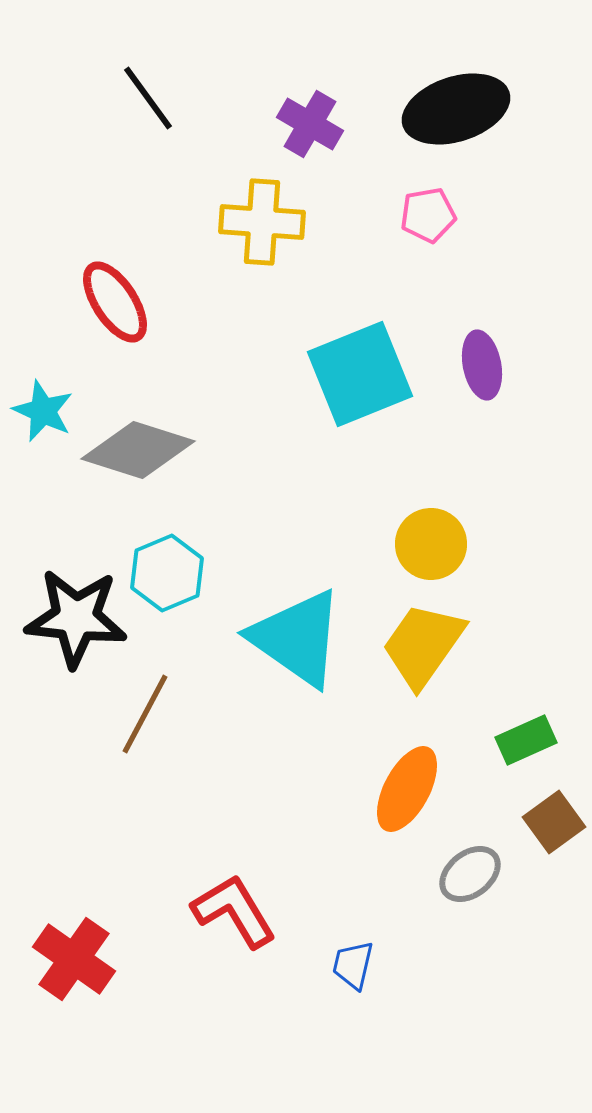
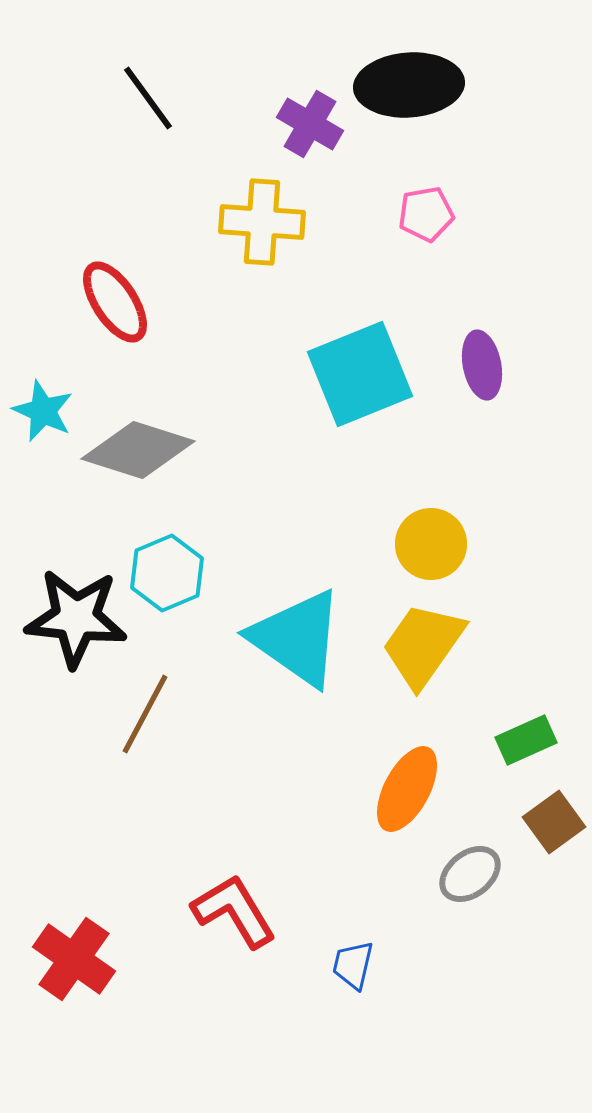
black ellipse: moved 47 px left, 24 px up; rotated 14 degrees clockwise
pink pentagon: moved 2 px left, 1 px up
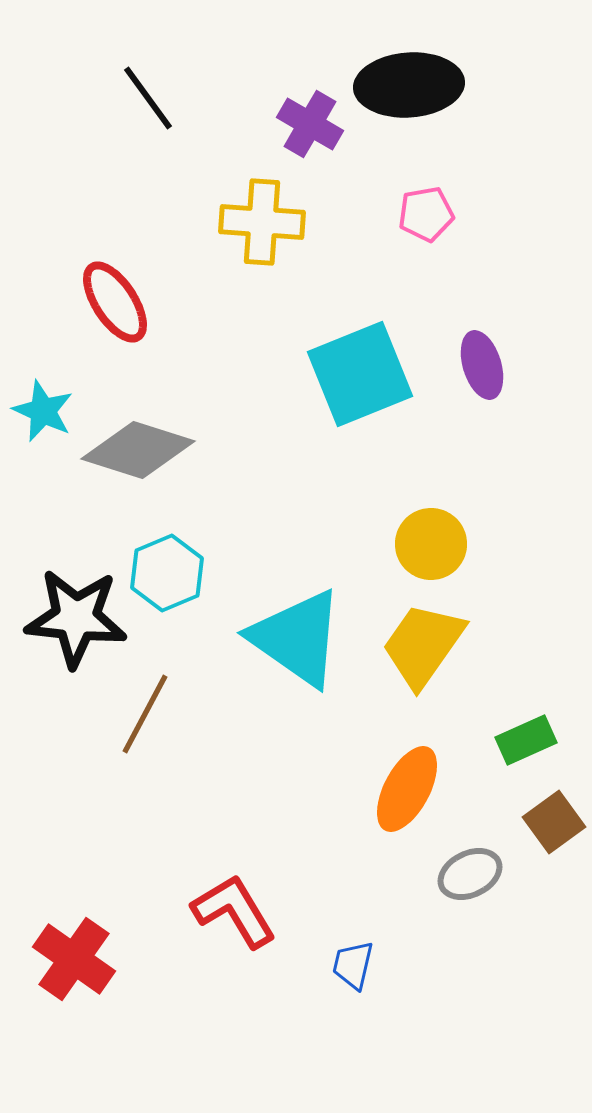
purple ellipse: rotated 6 degrees counterclockwise
gray ellipse: rotated 12 degrees clockwise
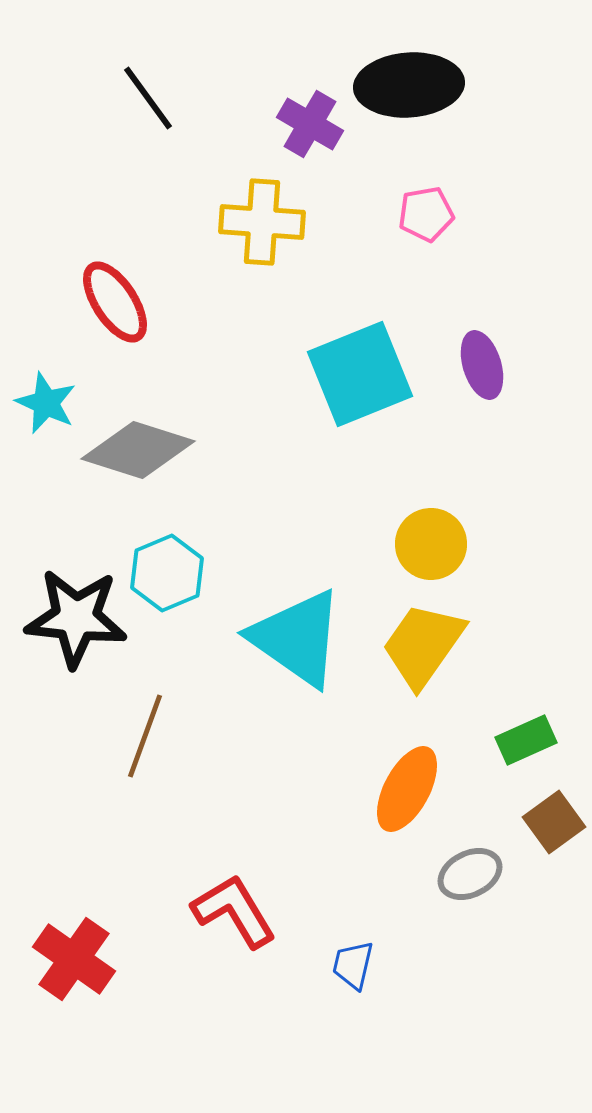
cyan star: moved 3 px right, 8 px up
brown line: moved 22 px down; rotated 8 degrees counterclockwise
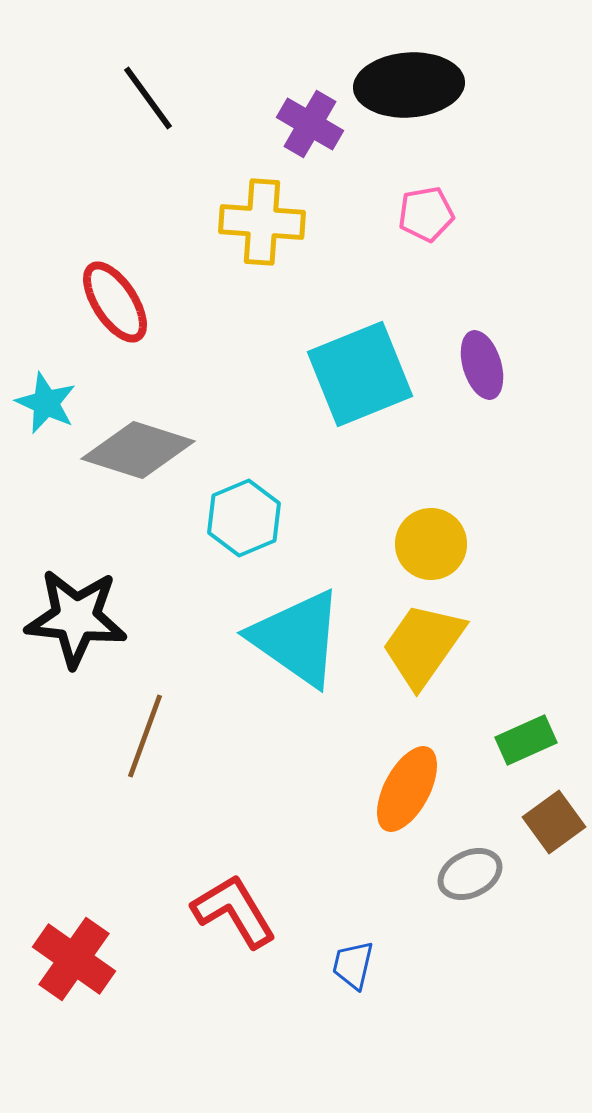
cyan hexagon: moved 77 px right, 55 px up
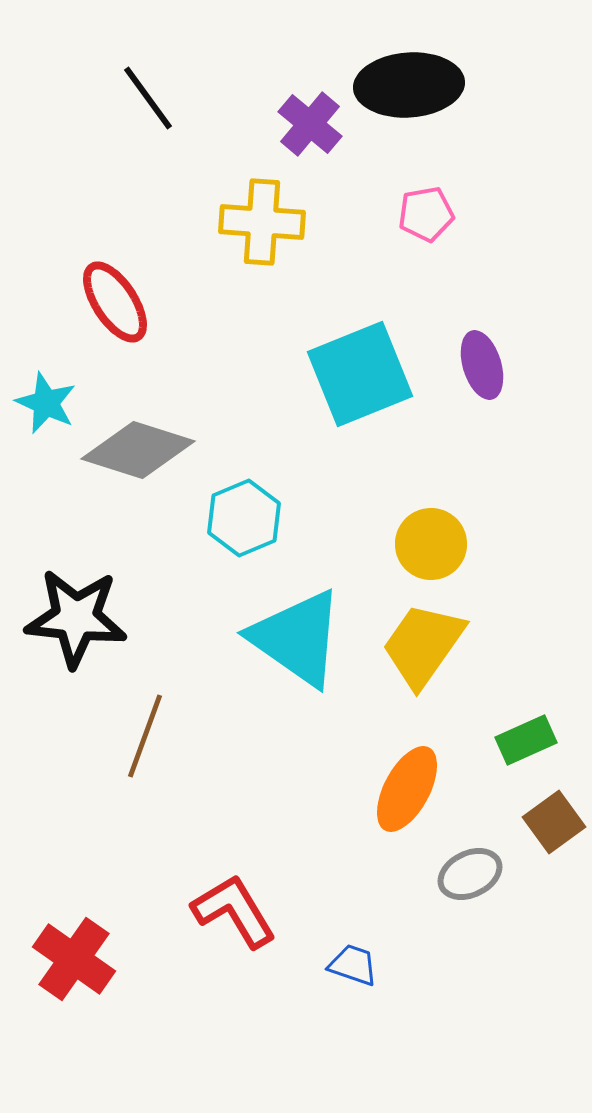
purple cross: rotated 10 degrees clockwise
blue trapezoid: rotated 96 degrees clockwise
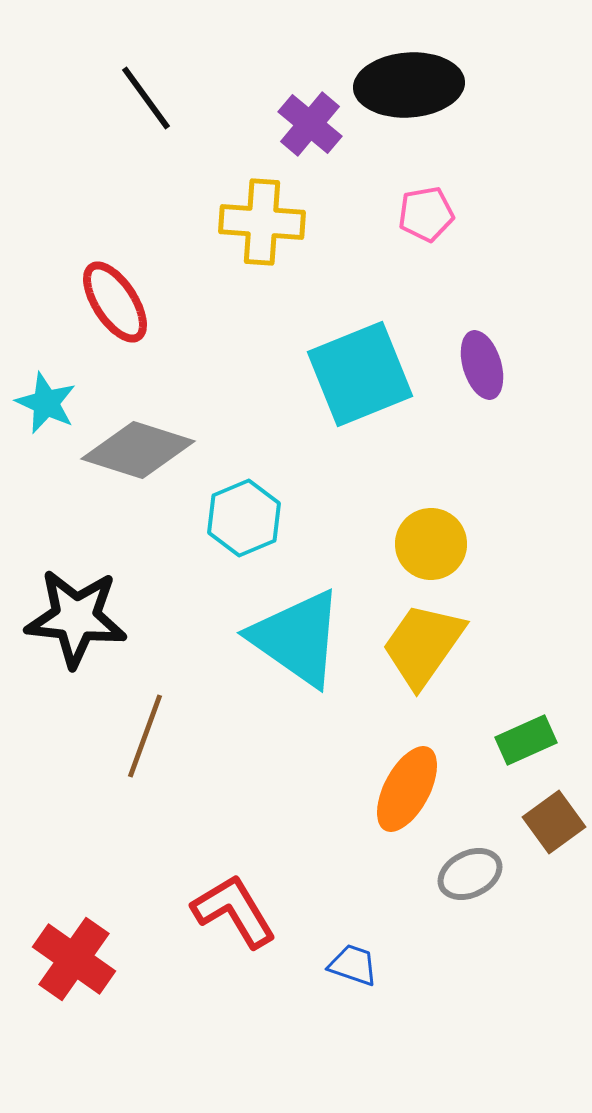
black line: moved 2 px left
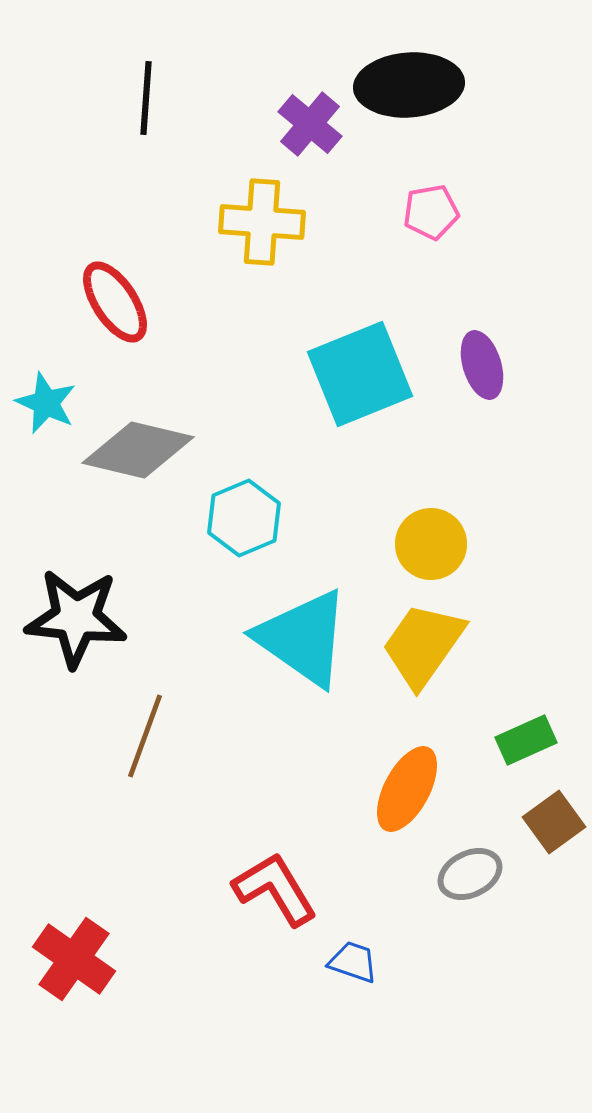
black line: rotated 40 degrees clockwise
pink pentagon: moved 5 px right, 2 px up
gray diamond: rotated 4 degrees counterclockwise
cyan triangle: moved 6 px right
red L-shape: moved 41 px right, 22 px up
blue trapezoid: moved 3 px up
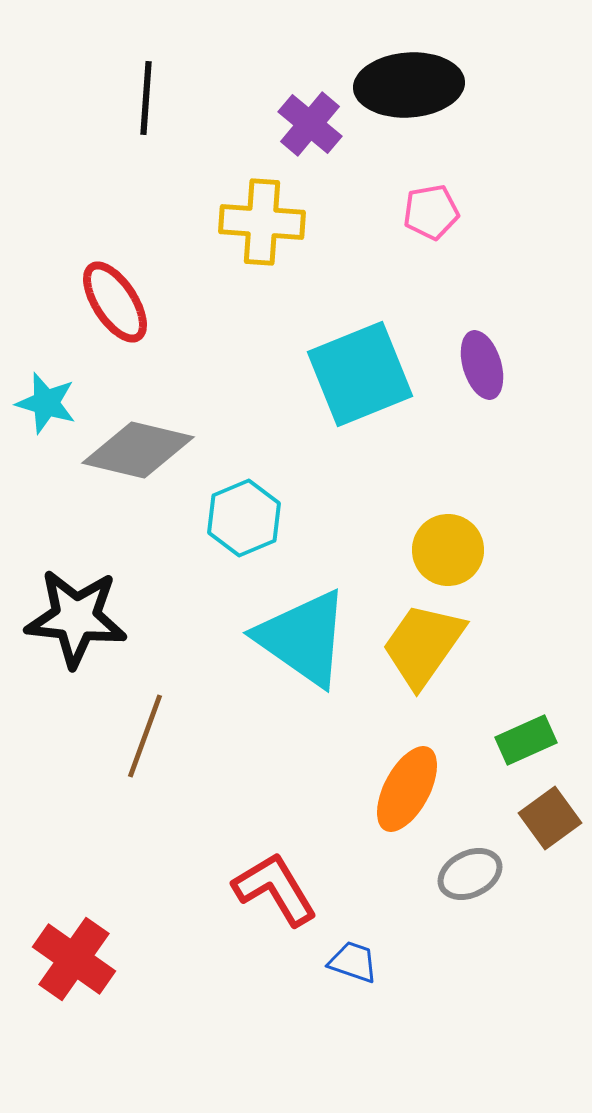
cyan star: rotated 8 degrees counterclockwise
yellow circle: moved 17 px right, 6 px down
brown square: moved 4 px left, 4 px up
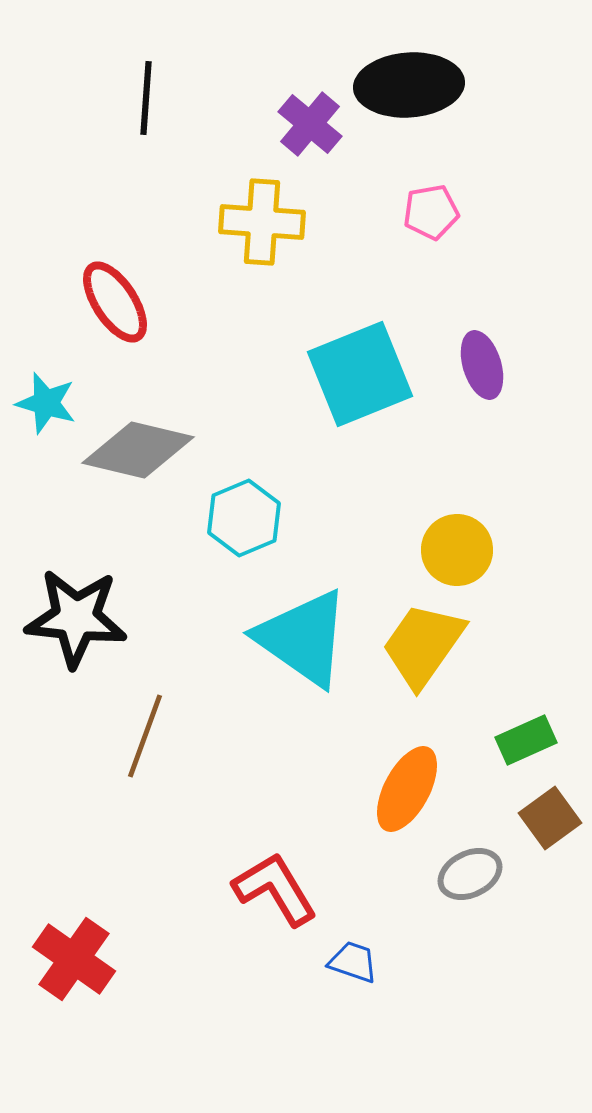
yellow circle: moved 9 px right
